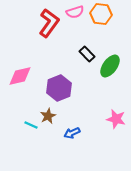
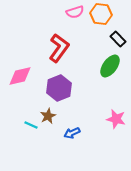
red L-shape: moved 10 px right, 25 px down
black rectangle: moved 31 px right, 15 px up
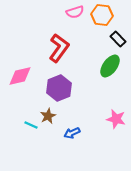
orange hexagon: moved 1 px right, 1 px down
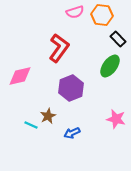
purple hexagon: moved 12 px right
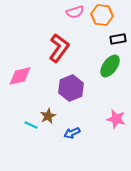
black rectangle: rotated 56 degrees counterclockwise
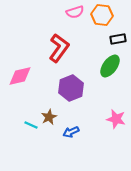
brown star: moved 1 px right, 1 px down
blue arrow: moved 1 px left, 1 px up
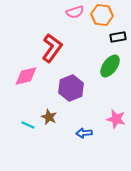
black rectangle: moved 2 px up
red L-shape: moved 7 px left
pink diamond: moved 6 px right
brown star: rotated 21 degrees counterclockwise
cyan line: moved 3 px left
blue arrow: moved 13 px right, 1 px down; rotated 21 degrees clockwise
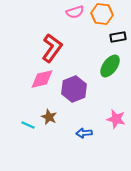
orange hexagon: moved 1 px up
pink diamond: moved 16 px right, 3 px down
purple hexagon: moved 3 px right, 1 px down
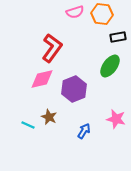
blue arrow: moved 2 px up; rotated 126 degrees clockwise
